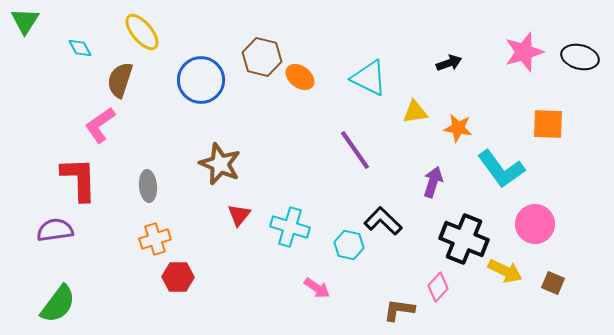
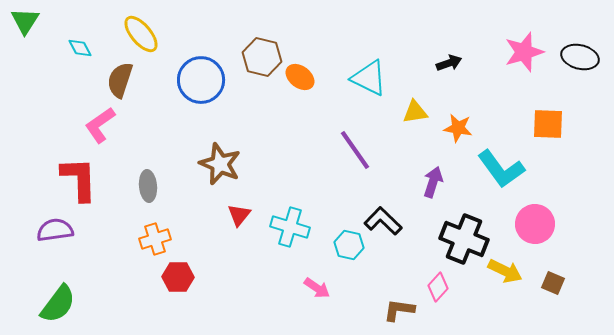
yellow ellipse: moved 1 px left, 2 px down
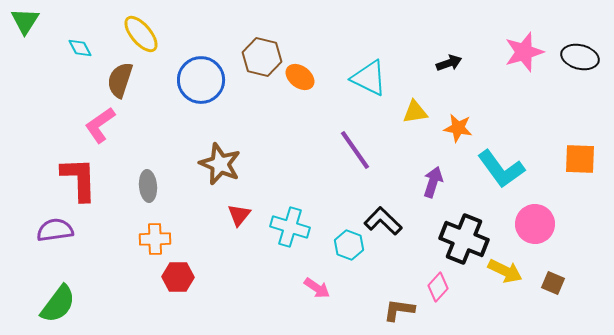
orange square: moved 32 px right, 35 px down
orange cross: rotated 16 degrees clockwise
cyan hexagon: rotated 8 degrees clockwise
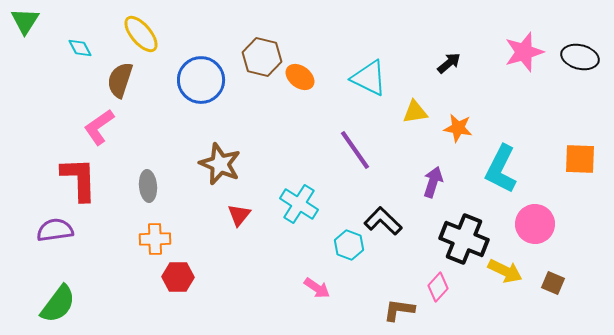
black arrow: rotated 20 degrees counterclockwise
pink L-shape: moved 1 px left, 2 px down
cyan L-shape: rotated 63 degrees clockwise
cyan cross: moved 9 px right, 23 px up; rotated 15 degrees clockwise
